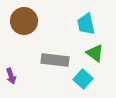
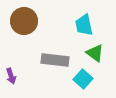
cyan trapezoid: moved 2 px left, 1 px down
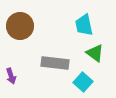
brown circle: moved 4 px left, 5 px down
gray rectangle: moved 3 px down
cyan square: moved 3 px down
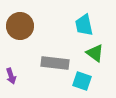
cyan square: moved 1 px left, 1 px up; rotated 24 degrees counterclockwise
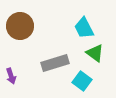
cyan trapezoid: moved 3 px down; rotated 15 degrees counterclockwise
gray rectangle: rotated 24 degrees counterclockwise
cyan square: rotated 18 degrees clockwise
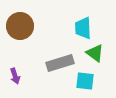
cyan trapezoid: moved 1 px left; rotated 25 degrees clockwise
gray rectangle: moved 5 px right
purple arrow: moved 4 px right
cyan square: moved 3 px right; rotated 30 degrees counterclockwise
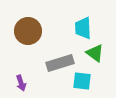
brown circle: moved 8 px right, 5 px down
purple arrow: moved 6 px right, 7 px down
cyan square: moved 3 px left
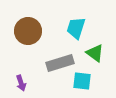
cyan trapezoid: moved 7 px left; rotated 20 degrees clockwise
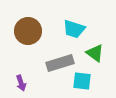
cyan trapezoid: moved 2 px left, 1 px down; rotated 90 degrees counterclockwise
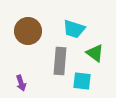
gray rectangle: moved 2 px up; rotated 68 degrees counterclockwise
